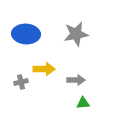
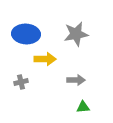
yellow arrow: moved 1 px right, 10 px up
green triangle: moved 4 px down
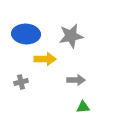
gray star: moved 5 px left, 2 px down
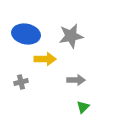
blue ellipse: rotated 8 degrees clockwise
green triangle: rotated 40 degrees counterclockwise
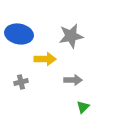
blue ellipse: moved 7 px left
gray arrow: moved 3 px left
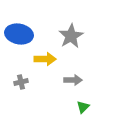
gray star: rotated 20 degrees counterclockwise
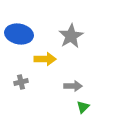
gray arrow: moved 6 px down
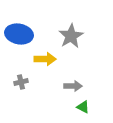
green triangle: rotated 48 degrees counterclockwise
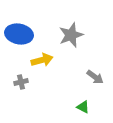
gray star: moved 1 px up; rotated 10 degrees clockwise
yellow arrow: moved 3 px left, 1 px down; rotated 15 degrees counterclockwise
gray arrow: moved 22 px right, 9 px up; rotated 36 degrees clockwise
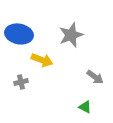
yellow arrow: rotated 35 degrees clockwise
green triangle: moved 2 px right
